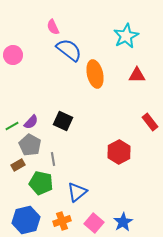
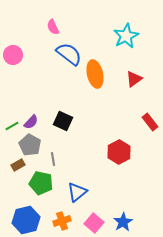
blue semicircle: moved 4 px down
red triangle: moved 3 px left, 4 px down; rotated 36 degrees counterclockwise
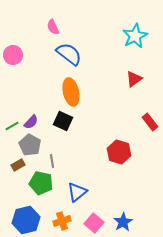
cyan star: moved 9 px right
orange ellipse: moved 24 px left, 18 px down
red hexagon: rotated 15 degrees counterclockwise
gray line: moved 1 px left, 2 px down
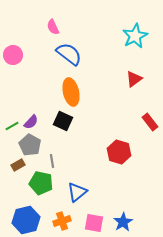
pink square: rotated 30 degrees counterclockwise
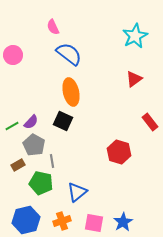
gray pentagon: moved 4 px right
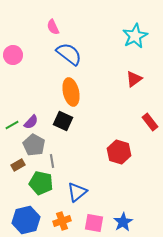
green line: moved 1 px up
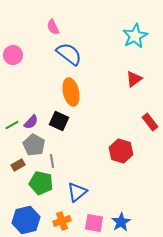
black square: moved 4 px left
red hexagon: moved 2 px right, 1 px up
blue star: moved 2 px left
